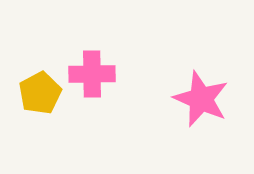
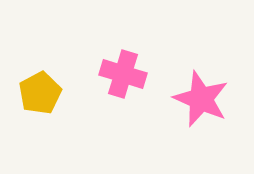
pink cross: moved 31 px right; rotated 18 degrees clockwise
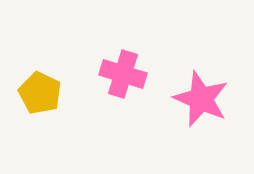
yellow pentagon: rotated 18 degrees counterclockwise
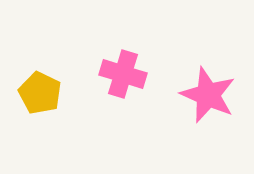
pink star: moved 7 px right, 4 px up
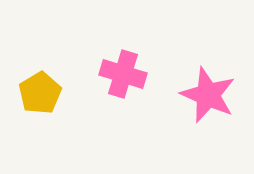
yellow pentagon: rotated 15 degrees clockwise
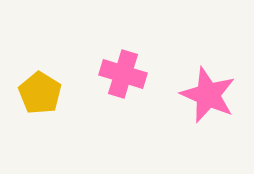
yellow pentagon: rotated 9 degrees counterclockwise
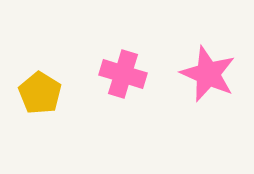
pink star: moved 21 px up
